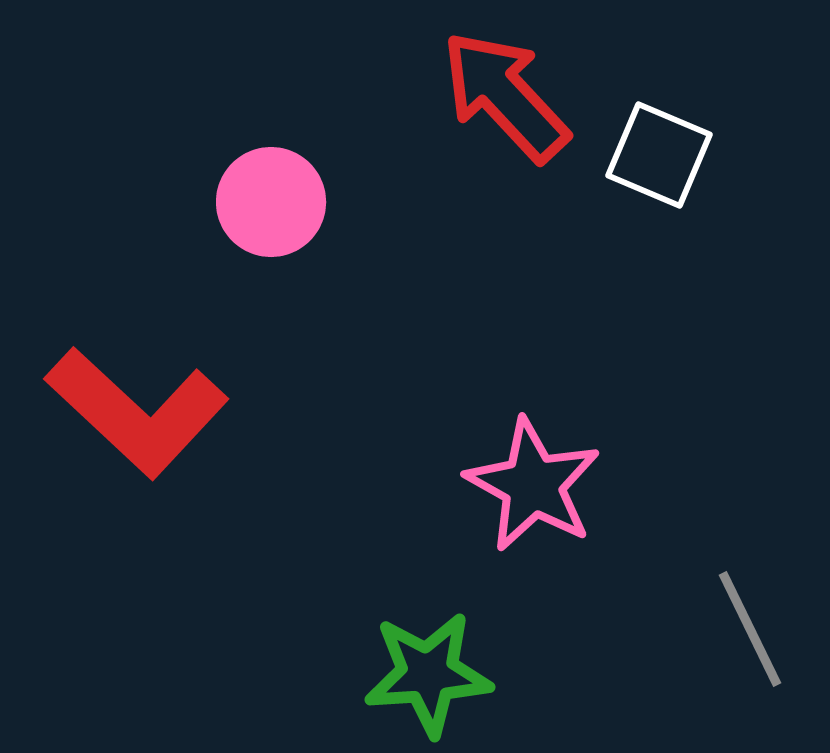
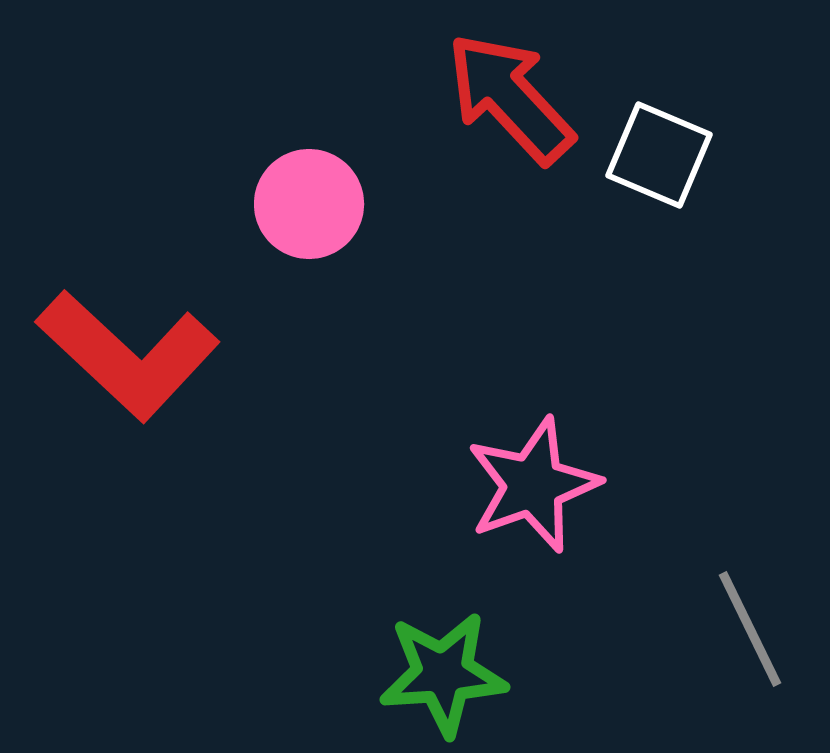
red arrow: moved 5 px right, 2 px down
pink circle: moved 38 px right, 2 px down
red L-shape: moved 9 px left, 57 px up
pink star: rotated 23 degrees clockwise
green star: moved 15 px right
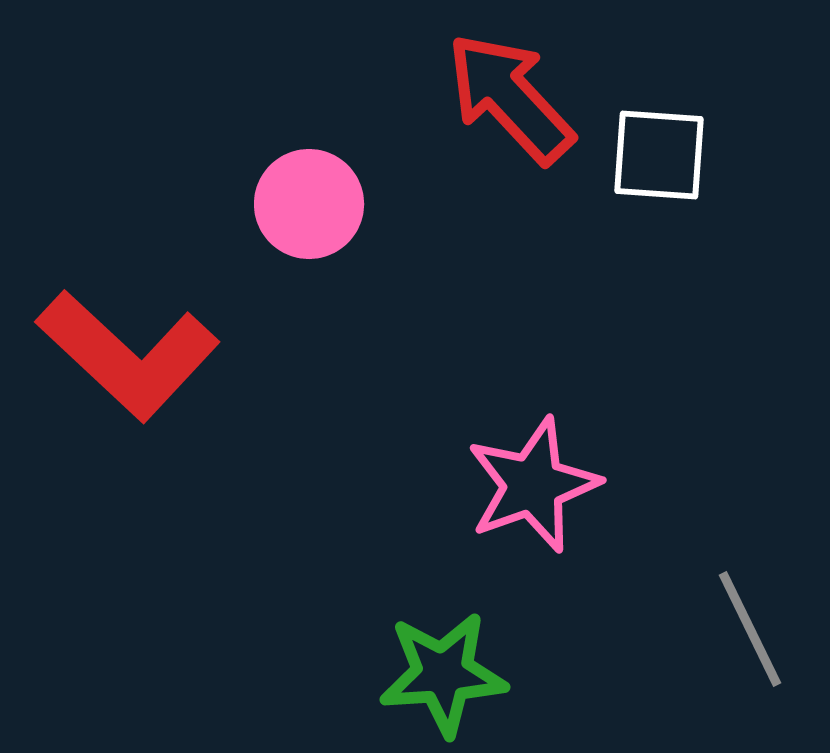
white square: rotated 19 degrees counterclockwise
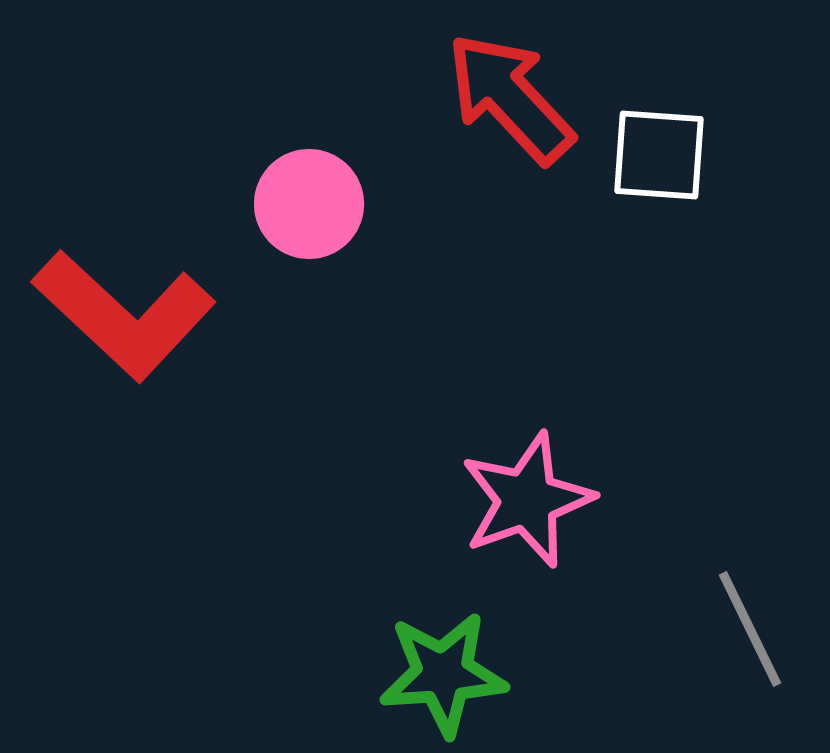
red L-shape: moved 4 px left, 40 px up
pink star: moved 6 px left, 15 px down
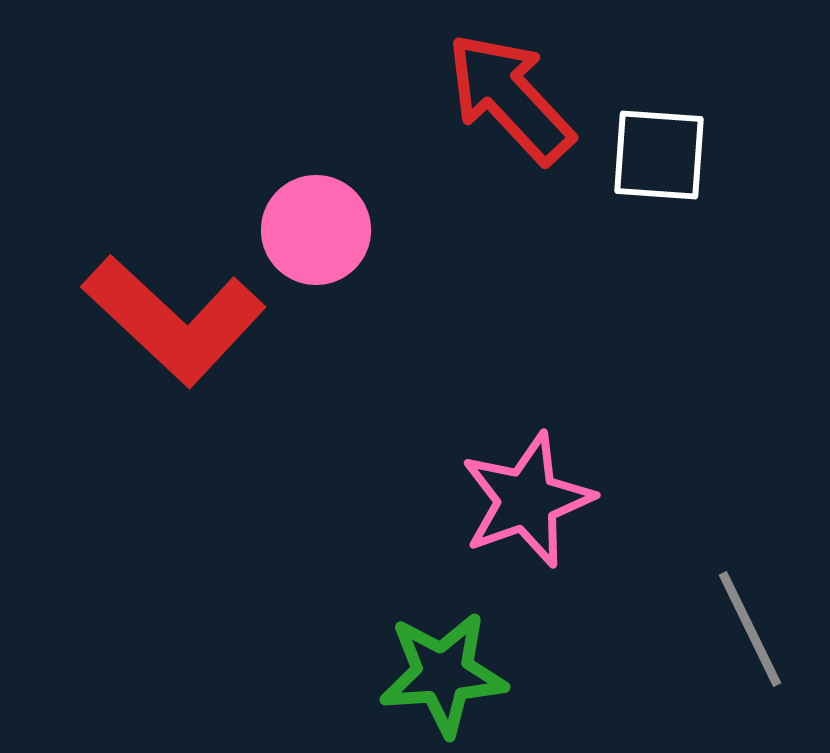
pink circle: moved 7 px right, 26 px down
red L-shape: moved 50 px right, 5 px down
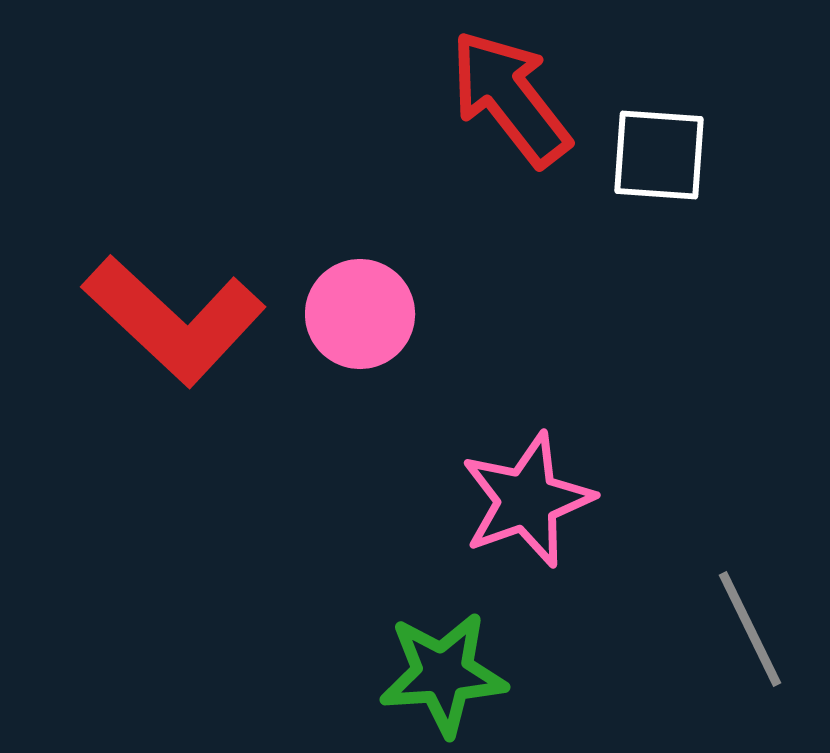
red arrow: rotated 5 degrees clockwise
pink circle: moved 44 px right, 84 px down
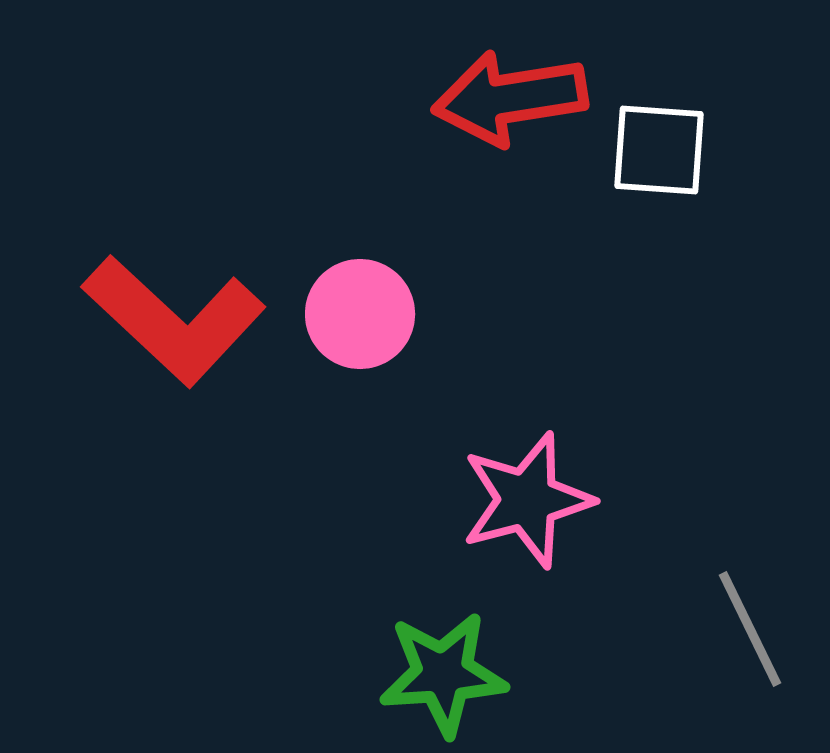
red arrow: rotated 61 degrees counterclockwise
white square: moved 5 px up
pink star: rotated 5 degrees clockwise
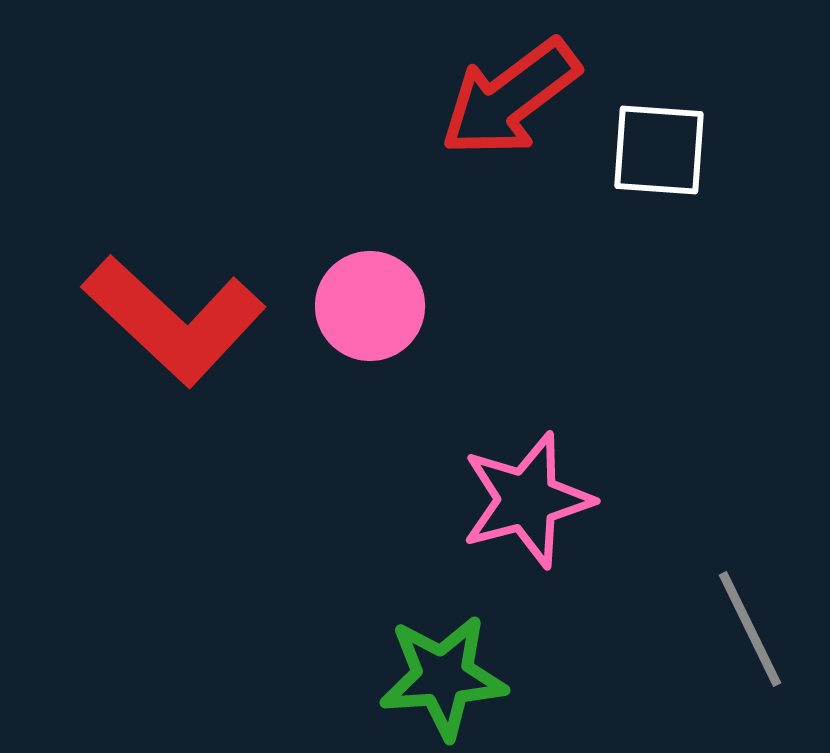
red arrow: rotated 28 degrees counterclockwise
pink circle: moved 10 px right, 8 px up
green star: moved 3 px down
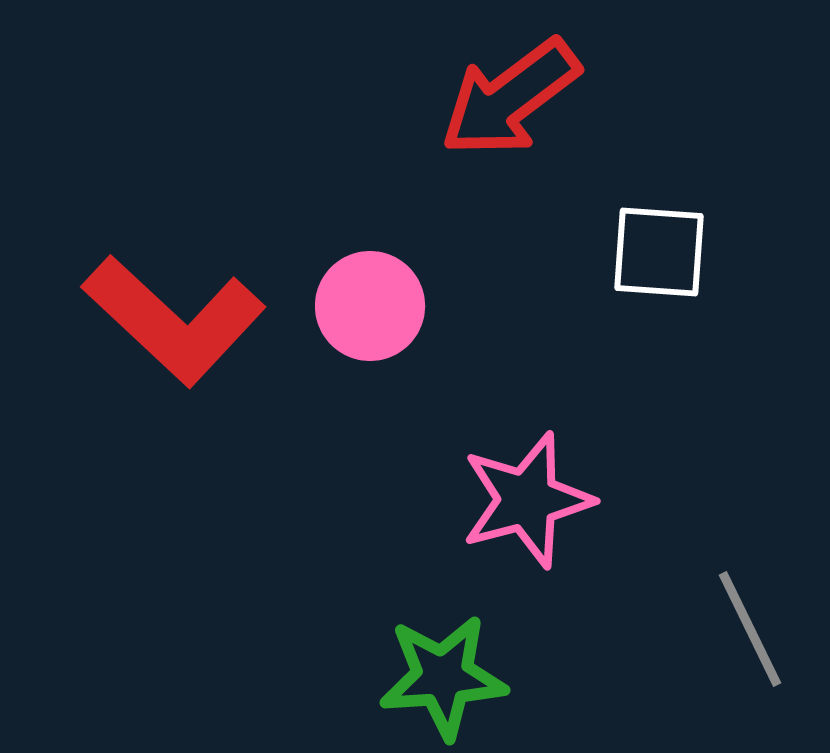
white square: moved 102 px down
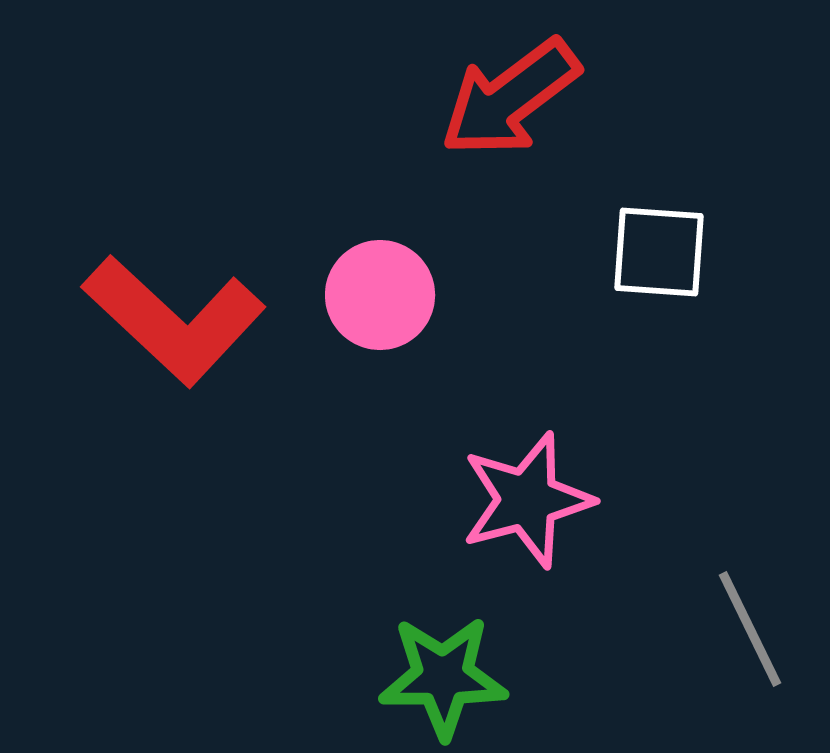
pink circle: moved 10 px right, 11 px up
green star: rotated 4 degrees clockwise
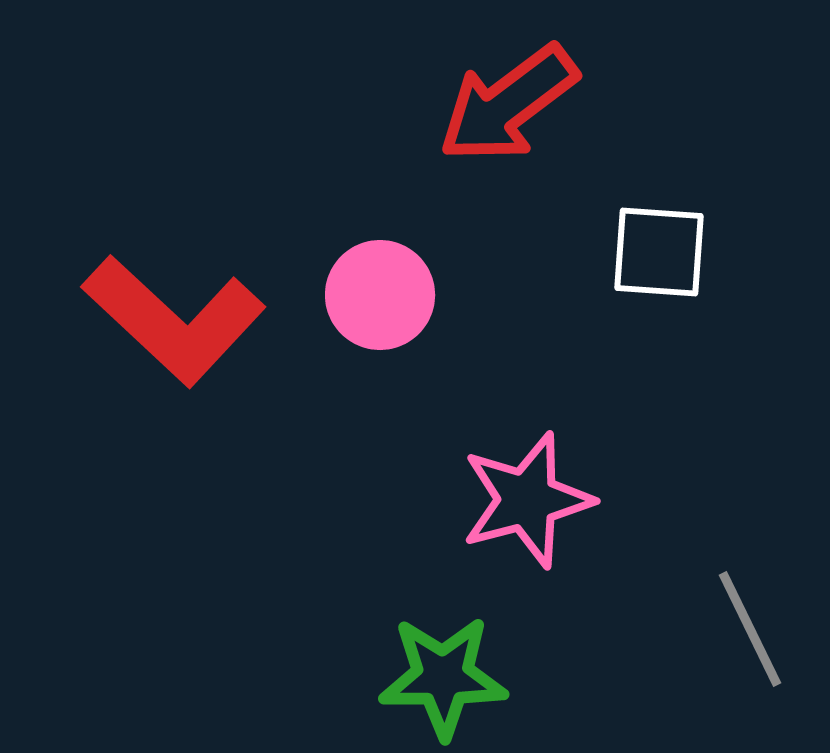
red arrow: moved 2 px left, 6 px down
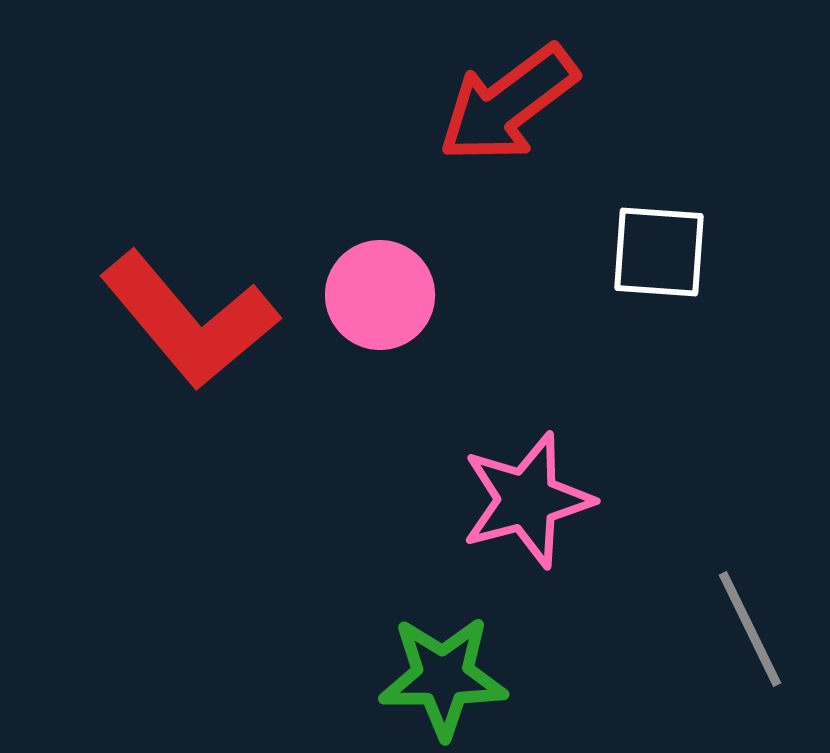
red L-shape: moved 15 px right; rotated 7 degrees clockwise
